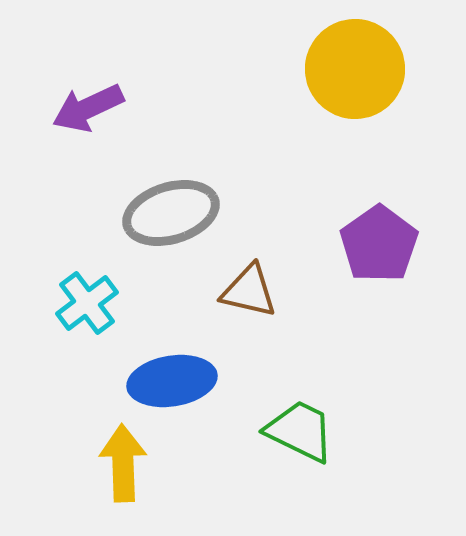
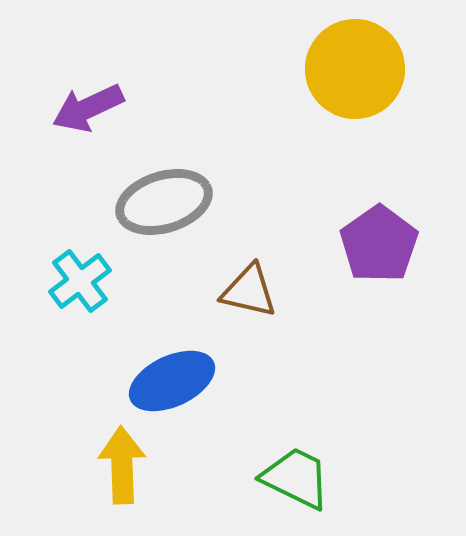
gray ellipse: moved 7 px left, 11 px up
cyan cross: moved 7 px left, 22 px up
blue ellipse: rotated 16 degrees counterclockwise
green trapezoid: moved 4 px left, 47 px down
yellow arrow: moved 1 px left, 2 px down
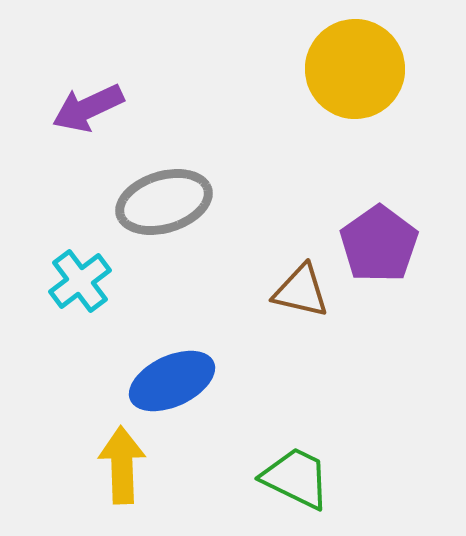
brown triangle: moved 52 px right
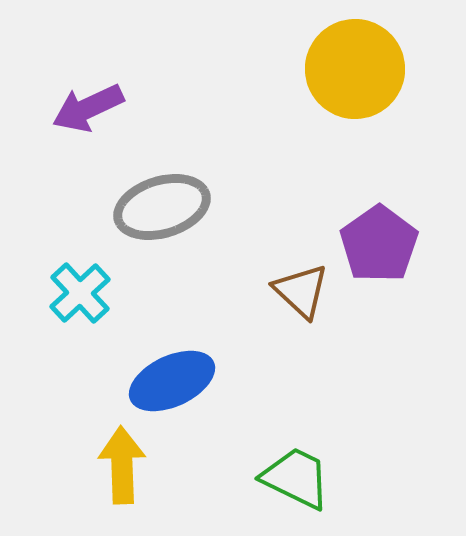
gray ellipse: moved 2 px left, 5 px down
cyan cross: moved 12 px down; rotated 6 degrees counterclockwise
brown triangle: rotated 30 degrees clockwise
